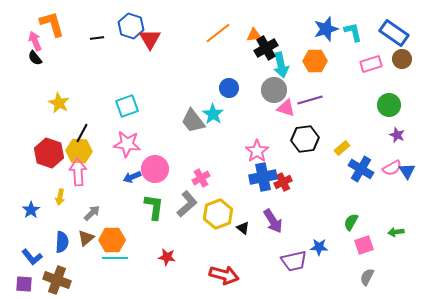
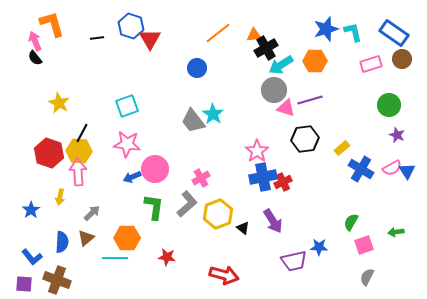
cyan arrow at (281, 65): rotated 70 degrees clockwise
blue circle at (229, 88): moved 32 px left, 20 px up
orange hexagon at (112, 240): moved 15 px right, 2 px up
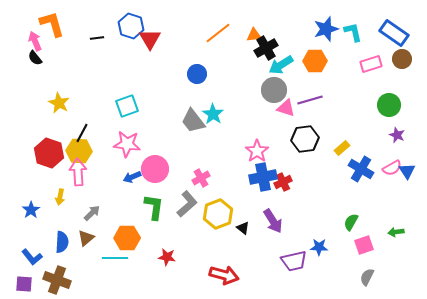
blue circle at (197, 68): moved 6 px down
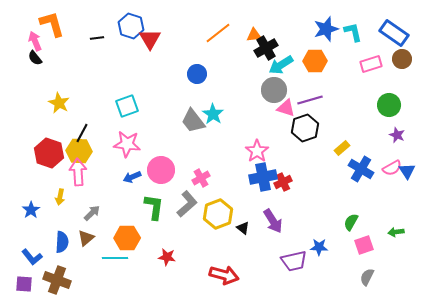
black hexagon at (305, 139): moved 11 px up; rotated 12 degrees counterclockwise
pink circle at (155, 169): moved 6 px right, 1 px down
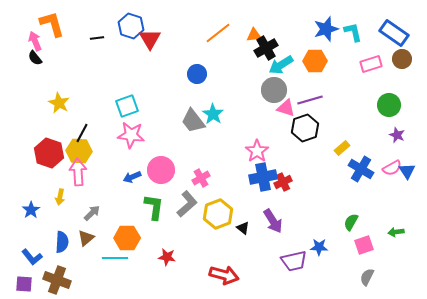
pink star at (127, 144): moved 4 px right, 9 px up
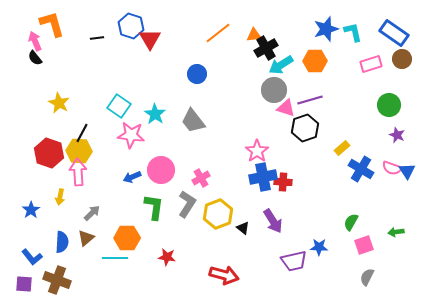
cyan square at (127, 106): moved 8 px left; rotated 35 degrees counterclockwise
cyan star at (213, 114): moved 58 px left
pink semicircle at (392, 168): rotated 48 degrees clockwise
red cross at (283, 182): rotated 30 degrees clockwise
gray L-shape at (187, 204): rotated 16 degrees counterclockwise
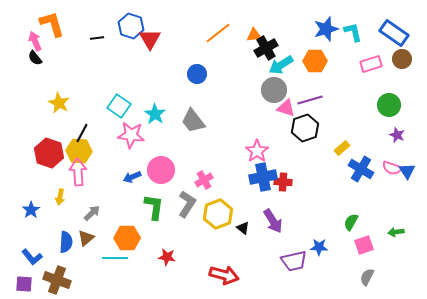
pink cross at (201, 178): moved 3 px right, 2 px down
blue semicircle at (62, 242): moved 4 px right
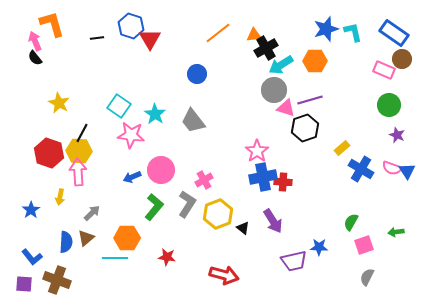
pink rectangle at (371, 64): moved 13 px right, 6 px down; rotated 40 degrees clockwise
green L-shape at (154, 207): rotated 32 degrees clockwise
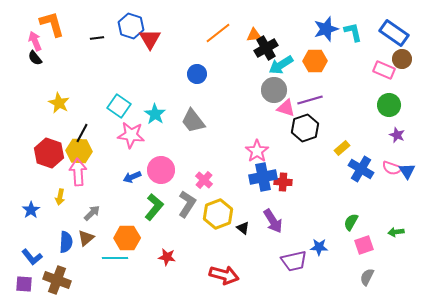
pink cross at (204, 180): rotated 18 degrees counterclockwise
